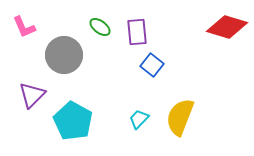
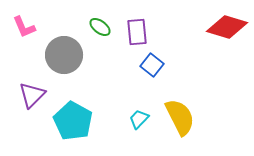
yellow semicircle: rotated 132 degrees clockwise
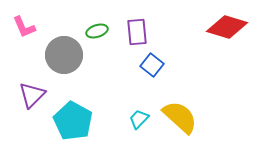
green ellipse: moved 3 px left, 4 px down; rotated 55 degrees counterclockwise
yellow semicircle: rotated 21 degrees counterclockwise
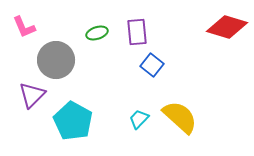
green ellipse: moved 2 px down
gray circle: moved 8 px left, 5 px down
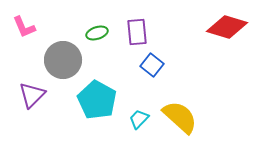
gray circle: moved 7 px right
cyan pentagon: moved 24 px right, 21 px up
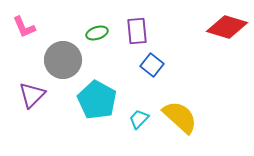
purple rectangle: moved 1 px up
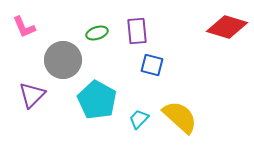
blue square: rotated 25 degrees counterclockwise
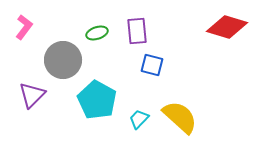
pink L-shape: rotated 120 degrees counterclockwise
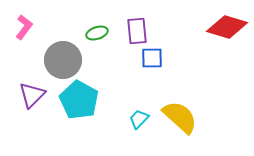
blue square: moved 7 px up; rotated 15 degrees counterclockwise
cyan pentagon: moved 18 px left
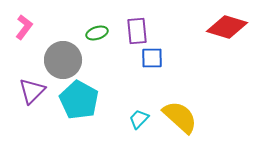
purple triangle: moved 4 px up
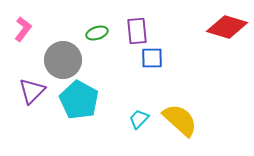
pink L-shape: moved 1 px left, 2 px down
yellow semicircle: moved 3 px down
